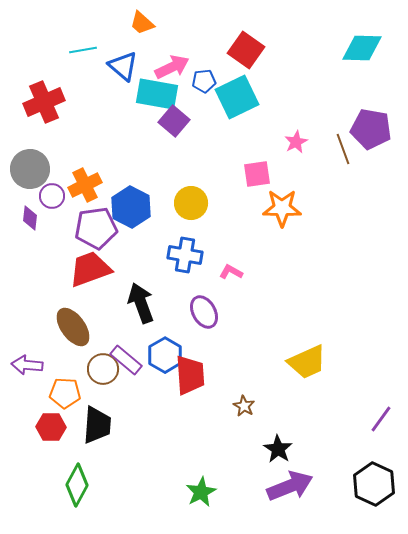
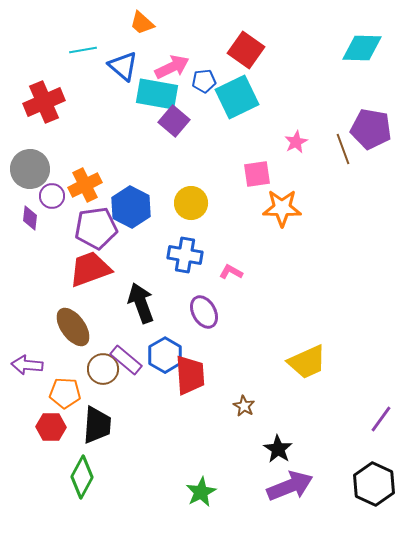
green diamond at (77, 485): moved 5 px right, 8 px up
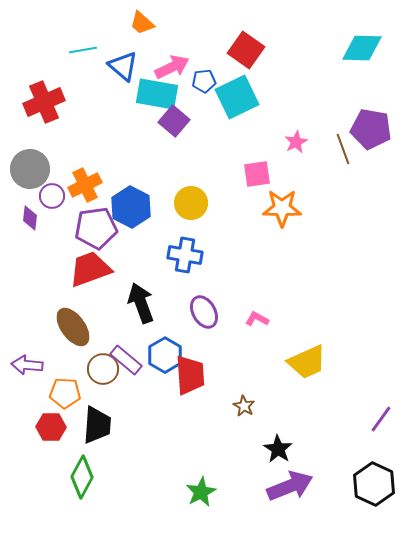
pink L-shape at (231, 272): moved 26 px right, 47 px down
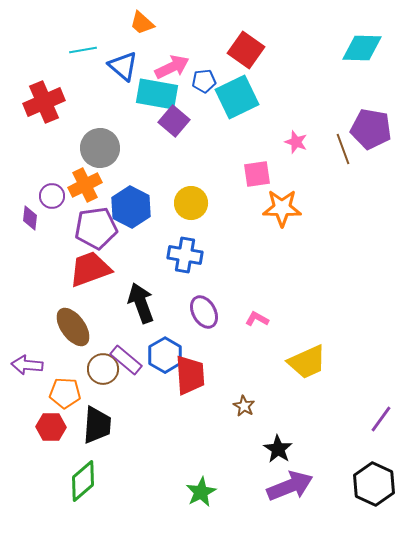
pink star at (296, 142): rotated 25 degrees counterclockwise
gray circle at (30, 169): moved 70 px right, 21 px up
green diamond at (82, 477): moved 1 px right, 4 px down; rotated 21 degrees clockwise
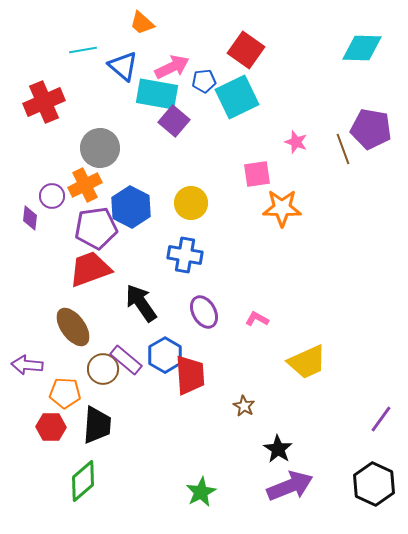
black arrow at (141, 303): rotated 15 degrees counterclockwise
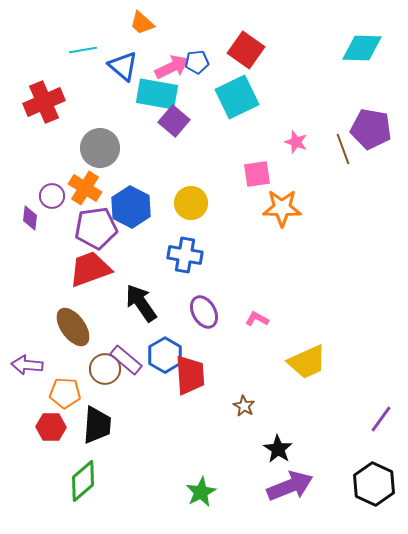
blue pentagon at (204, 81): moved 7 px left, 19 px up
orange cross at (85, 185): moved 3 px down; rotated 32 degrees counterclockwise
brown circle at (103, 369): moved 2 px right
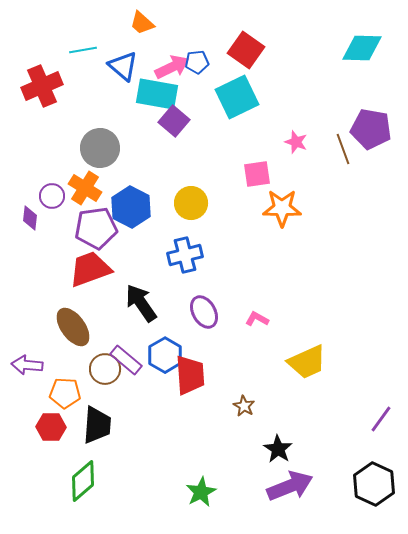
red cross at (44, 102): moved 2 px left, 16 px up
blue cross at (185, 255): rotated 24 degrees counterclockwise
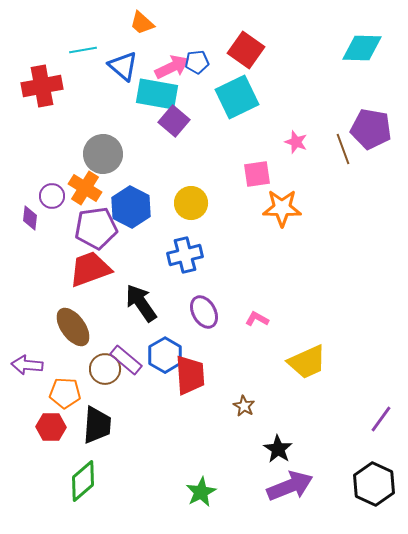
red cross at (42, 86): rotated 12 degrees clockwise
gray circle at (100, 148): moved 3 px right, 6 px down
